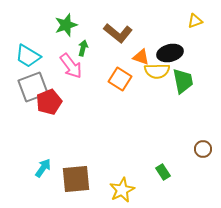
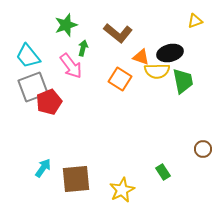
cyan trapezoid: rotated 20 degrees clockwise
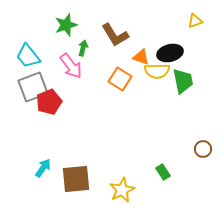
brown L-shape: moved 3 px left, 2 px down; rotated 20 degrees clockwise
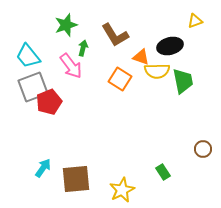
black ellipse: moved 7 px up
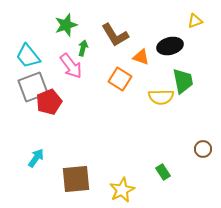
yellow semicircle: moved 4 px right, 26 px down
cyan arrow: moved 7 px left, 10 px up
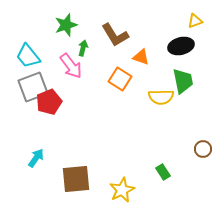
black ellipse: moved 11 px right
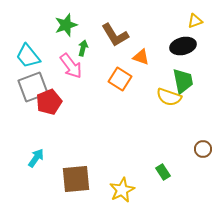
black ellipse: moved 2 px right
yellow semicircle: moved 8 px right; rotated 20 degrees clockwise
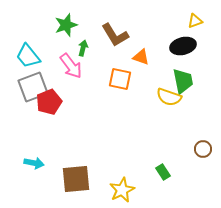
orange square: rotated 20 degrees counterclockwise
cyan arrow: moved 2 px left, 5 px down; rotated 66 degrees clockwise
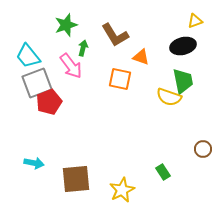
gray square: moved 4 px right, 4 px up
